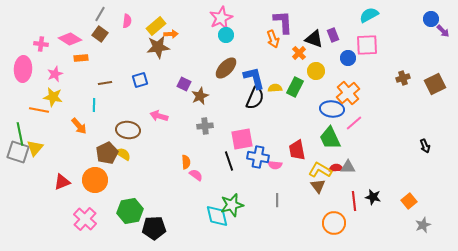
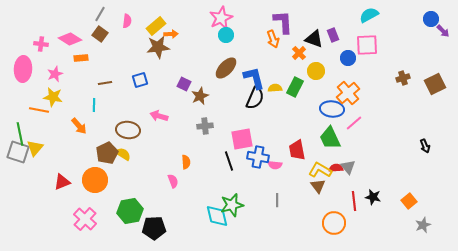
gray triangle at (348, 167): rotated 49 degrees clockwise
pink semicircle at (196, 175): moved 23 px left, 6 px down; rotated 32 degrees clockwise
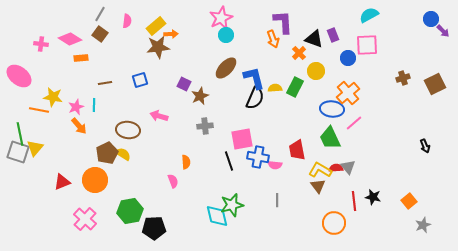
pink ellipse at (23, 69): moved 4 px left, 7 px down; rotated 55 degrees counterclockwise
pink star at (55, 74): moved 21 px right, 33 px down
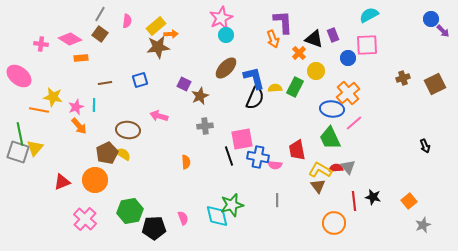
black line at (229, 161): moved 5 px up
pink semicircle at (173, 181): moved 10 px right, 37 px down
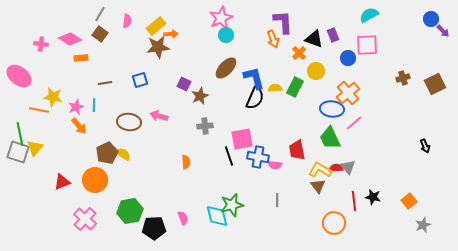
brown ellipse at (128, 130): moved 1 px right, 8 px up
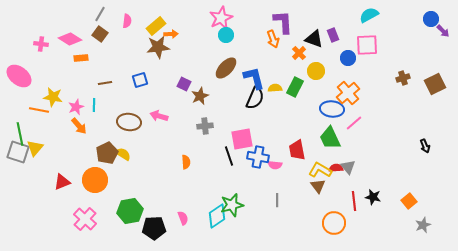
cyan diamond at (217, 216): rotated 70 degrees clockwise
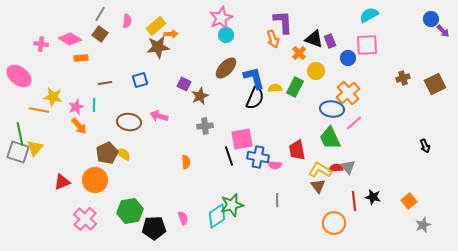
purple rectangle at (333, 35): moved 3 px left, 6 px down
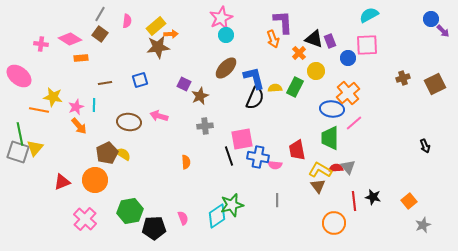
green trapezoid at (330, 138): rotated 25 degrees clockwise
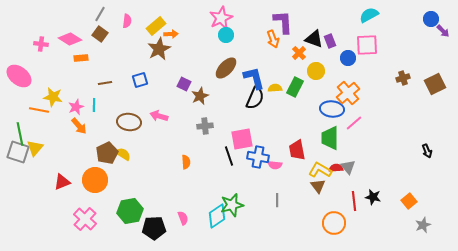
brown star at (158, 47): moved 1 px right, 2 px down; rotated 20 degrees counterclockwise
black arrow at (425, 146): moved 2 px right, 5 px down
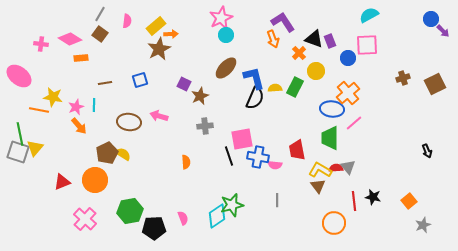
purple L-shape at (283, 22): rotated 30 degrees counterclockwise
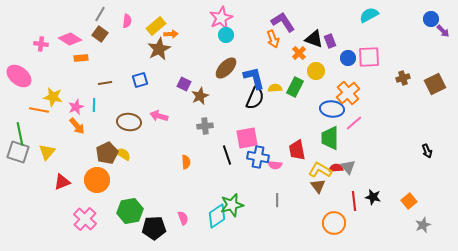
pink square at (367, 45): moved 2 px right, 12 px down
orange arrow at (79, 126): moved 2 px left
pink square at (242, 139): moved 5 px right, 1 px up
yellow triangle at (35, 148): moved 12 px right, 4 px down
black line at (229, 156): moved 2 px left, 1 px up
orange circle at (95, 180): moved 2 px right
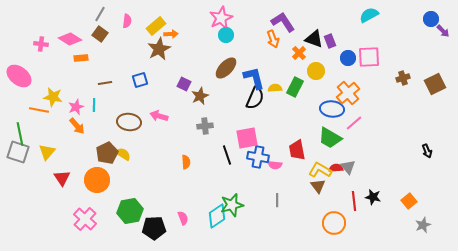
green trapezoid at (330, 138): rotated 60 degrees counterclockwise
red triangle at (62, 182): moved 4 px up; rotated 42 degrees counterclockwise
